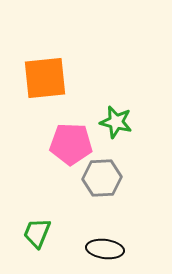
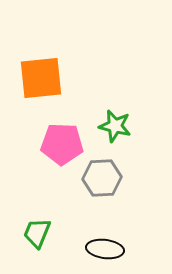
orange square: moved 4 px left
green star: moved 1 px left, 4 px down
pink pentagon: moved 9 px left
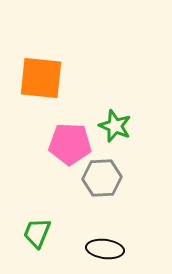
orange square: rotated 12 degrees clockwise
green star: rotated 8 degrees clockwise
pink pentagon: moved 8 px right
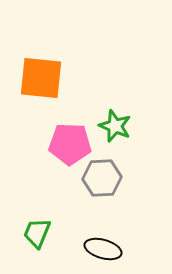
black ellipse: moved 2 px left; rotated 9 degrees clockwise
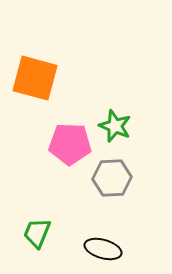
orange square: moved 6 px left; rotated 9 degrees clockwise
gray hexagon: moved 10 px right
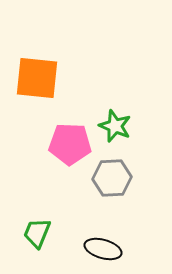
orange square: moved 2 px right; rotated 9 degrees counterclockwise
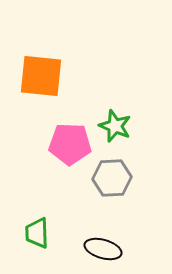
orange square: moved 4 px right, 2 px up
green trapezoid: rotated 24 degrees counterclockwise
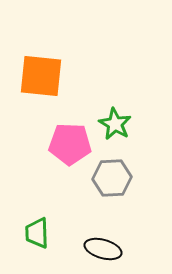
green star: moved 2 px up; rotated 8 degrees clockwise
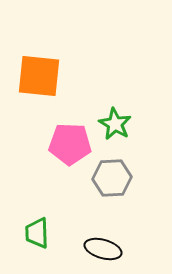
orange square: moved 2 px left
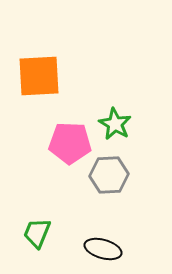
orange square: rotated 9 degrees counterclockwise
pink pentagon: moved 1 px up
gray hexagon: moved 3 px left, 3 px up
green trapezoid: rotated 24 degrees clockwise
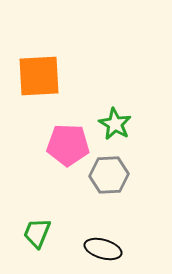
pink pentagon: moved 2 px left, 2 px down
